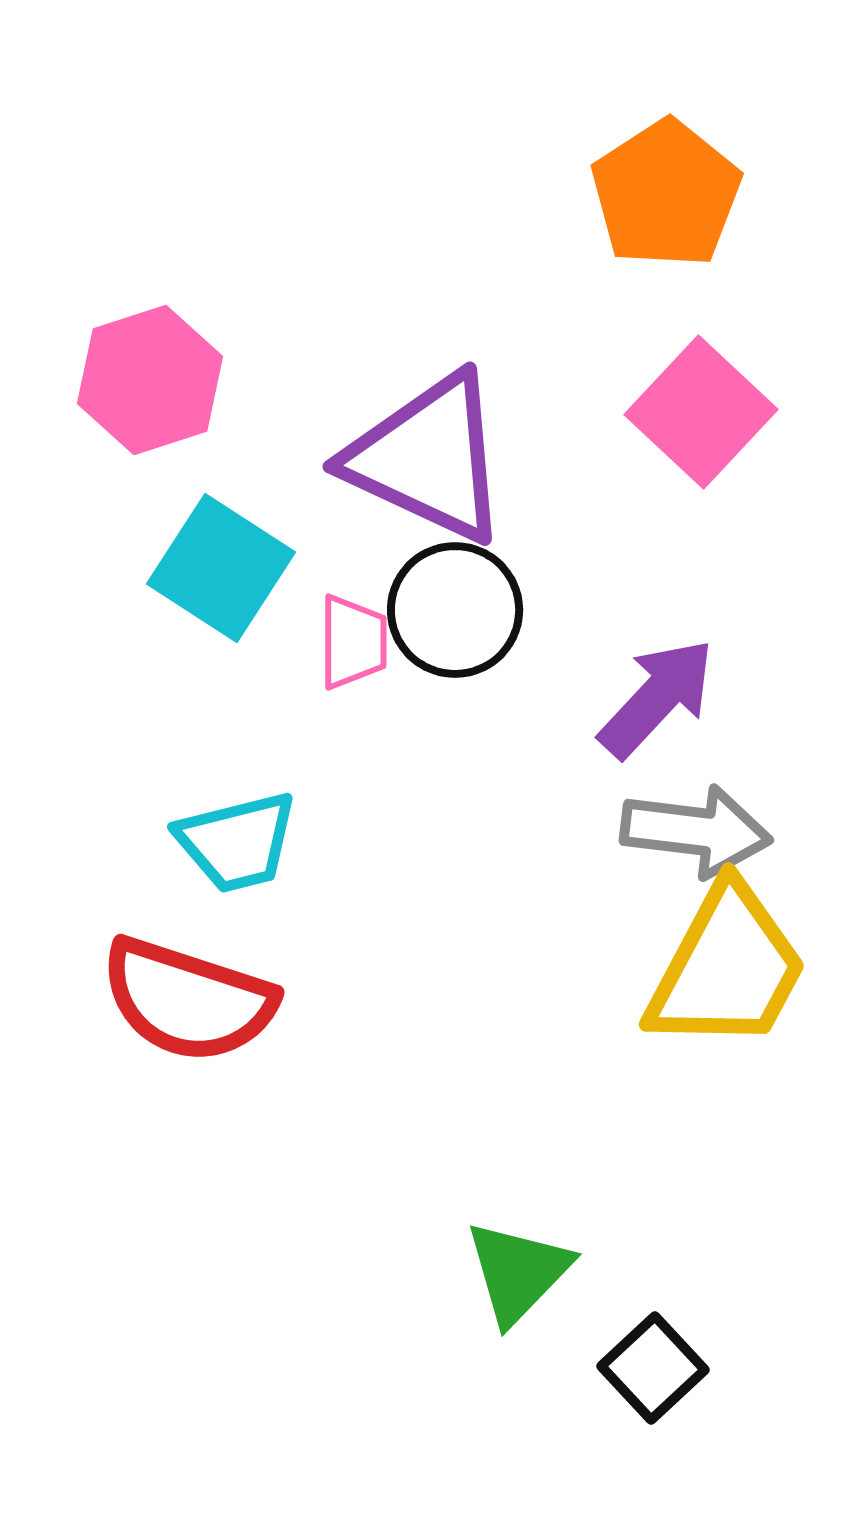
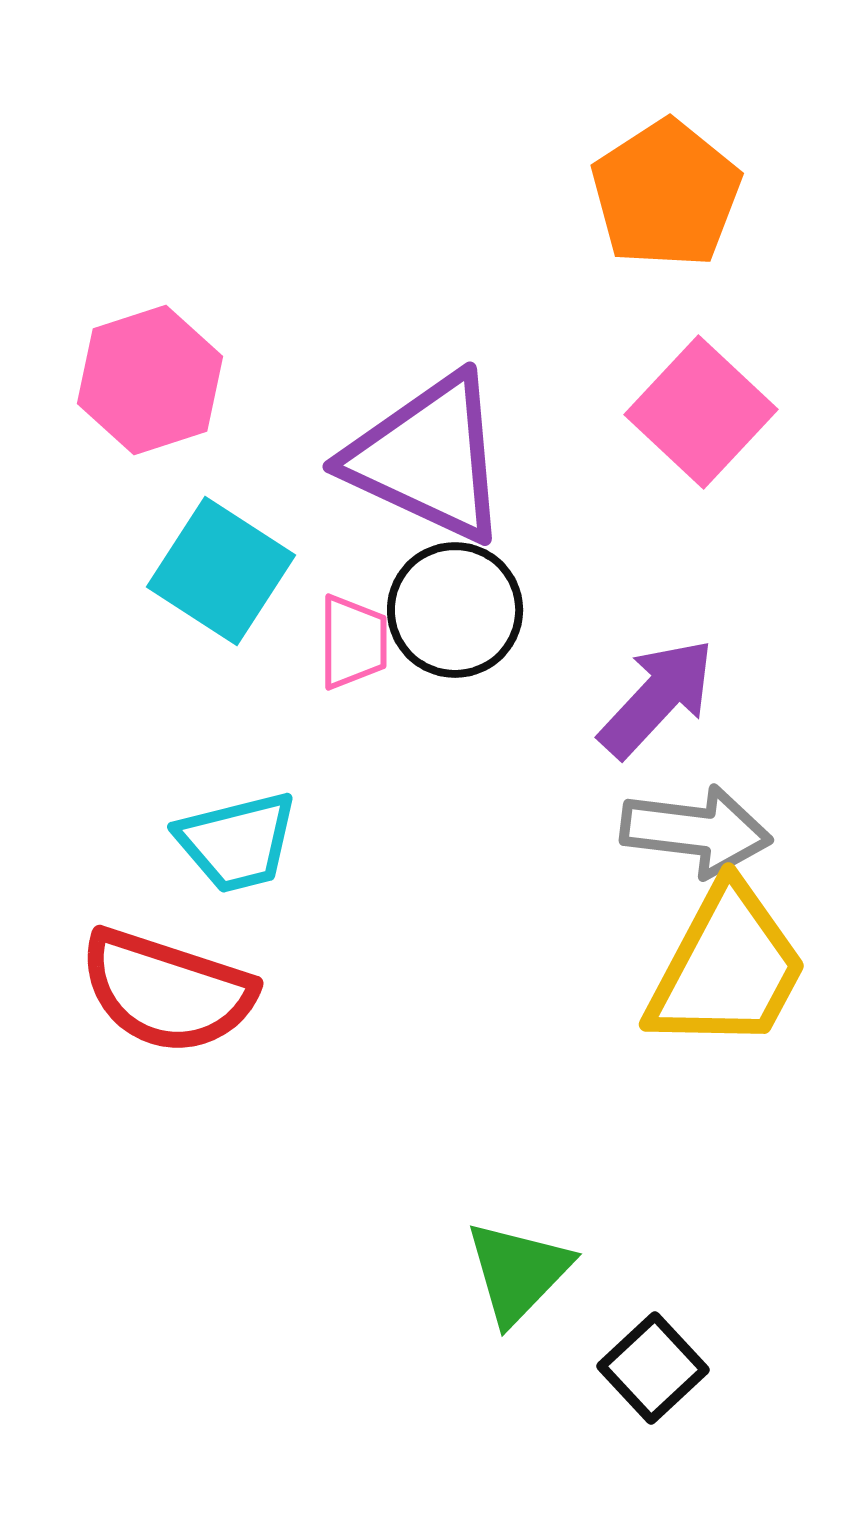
cyan square: moved 3 px down
red semicircle: moved 21 px left, 9 px up
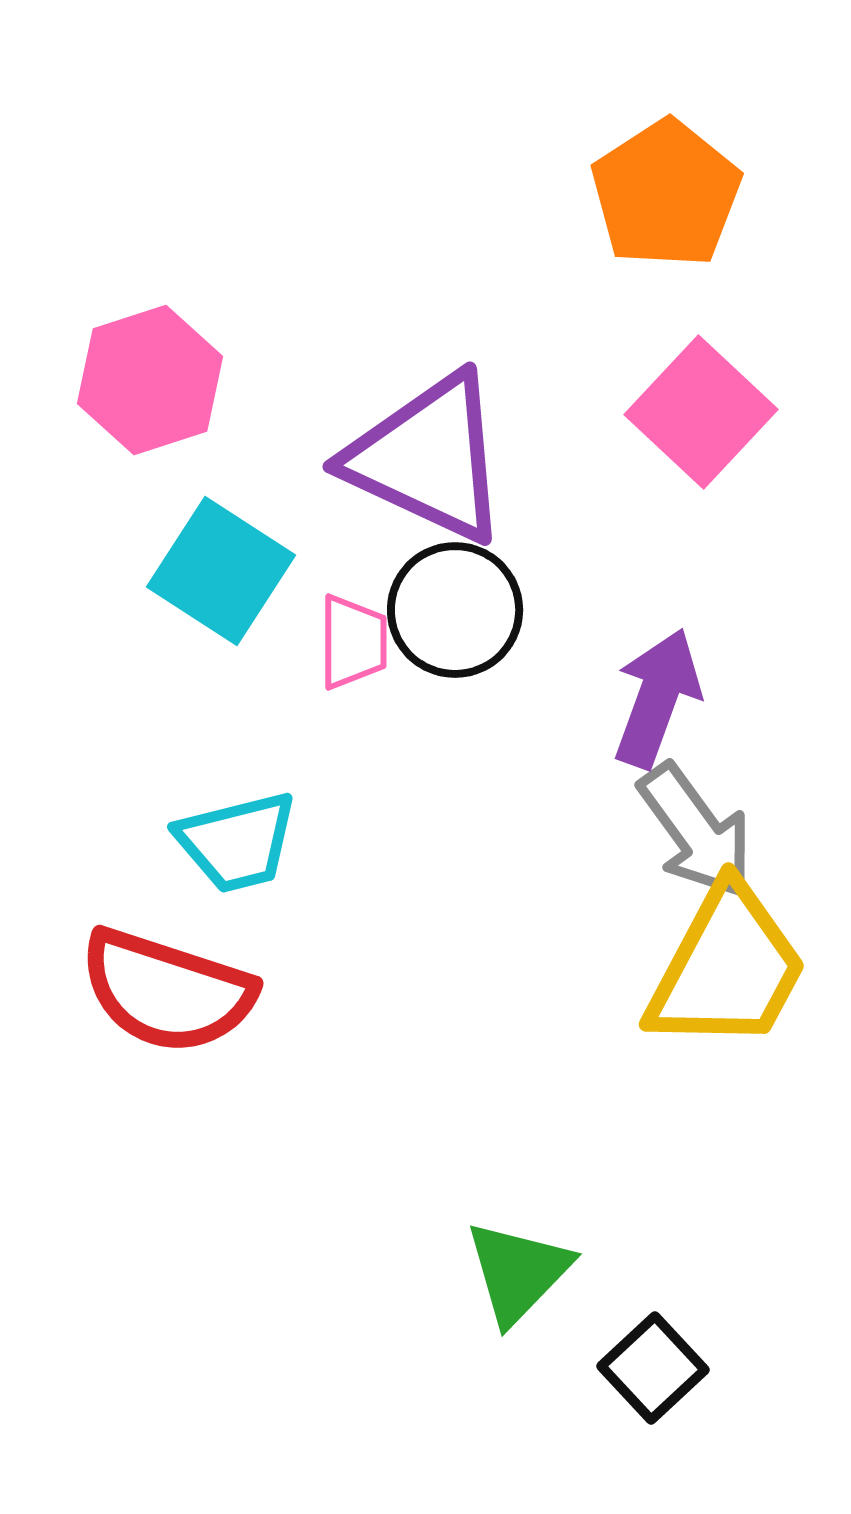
purple arrow: rotated 23 degrees counterclockwise
gray arrow: rotated 47 degrees clockwise
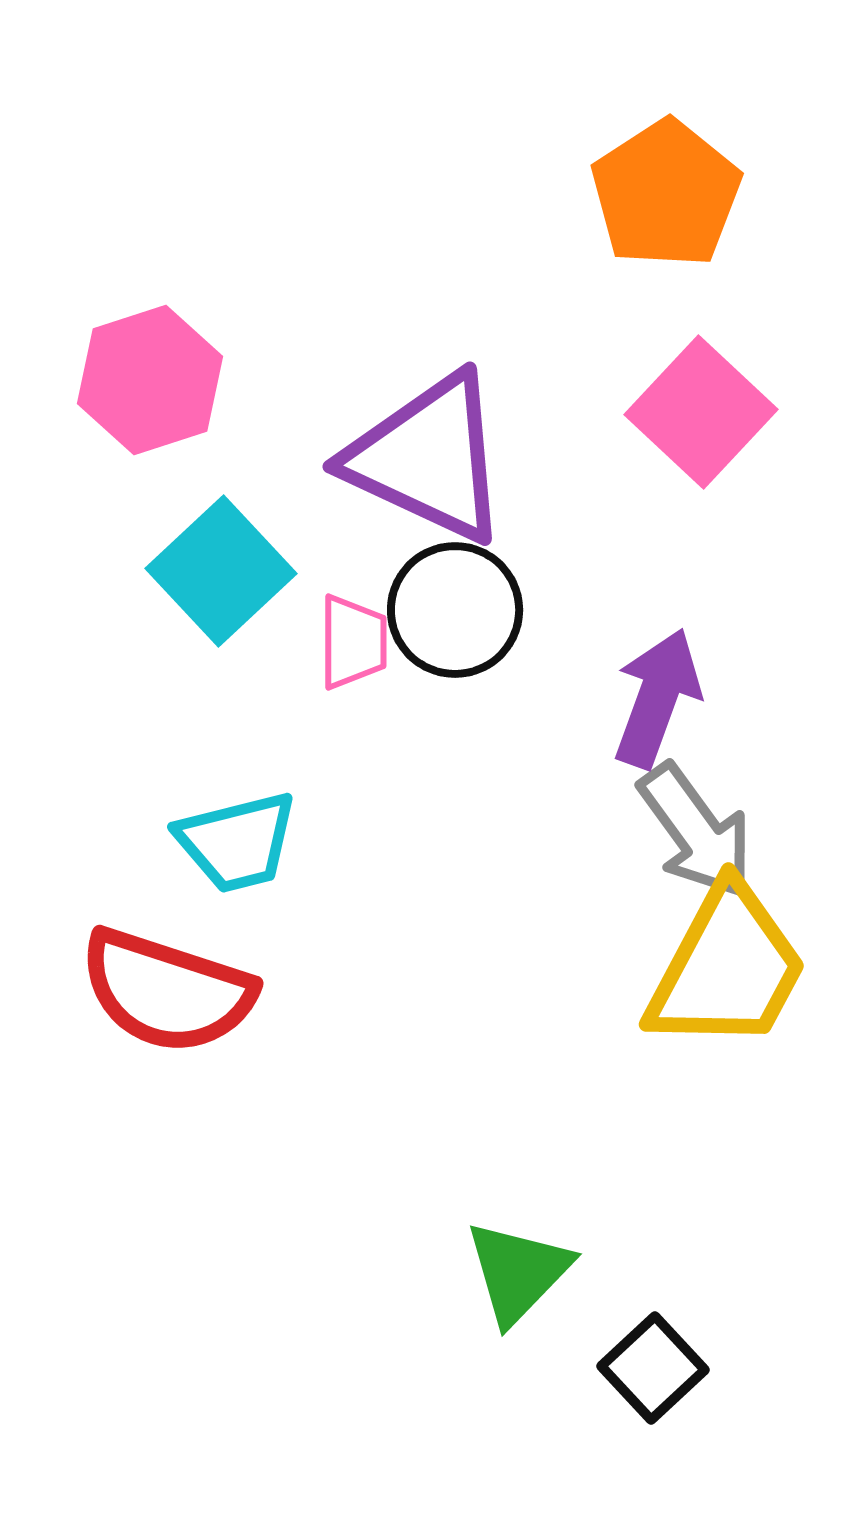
cyan square: rotated 14 degrees clockwise
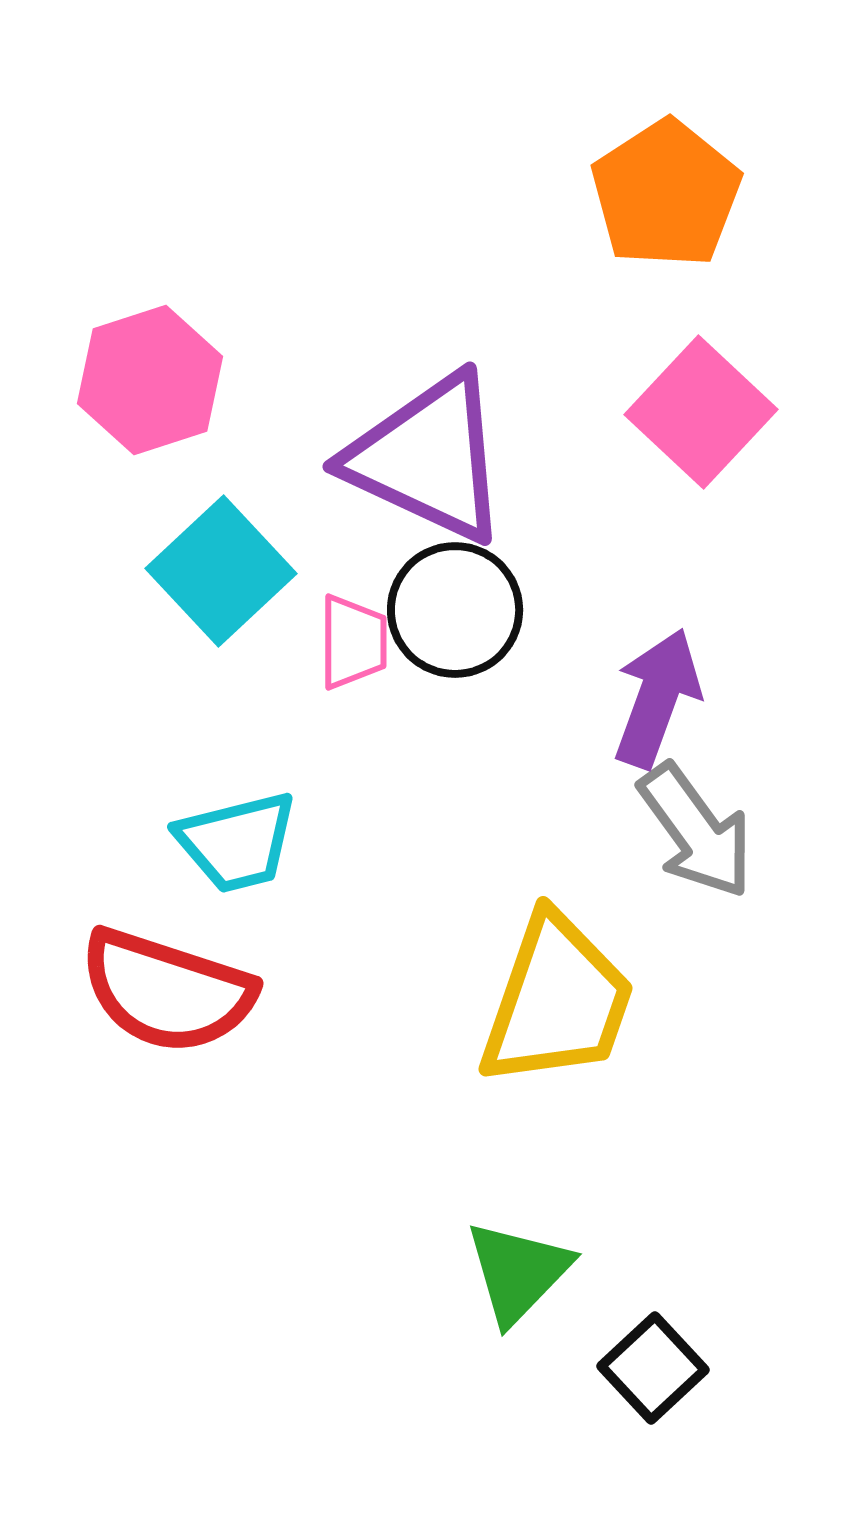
yellow trapezoid: moved 170 px left, 33 px down; rotated 9 degrees counterclockwise
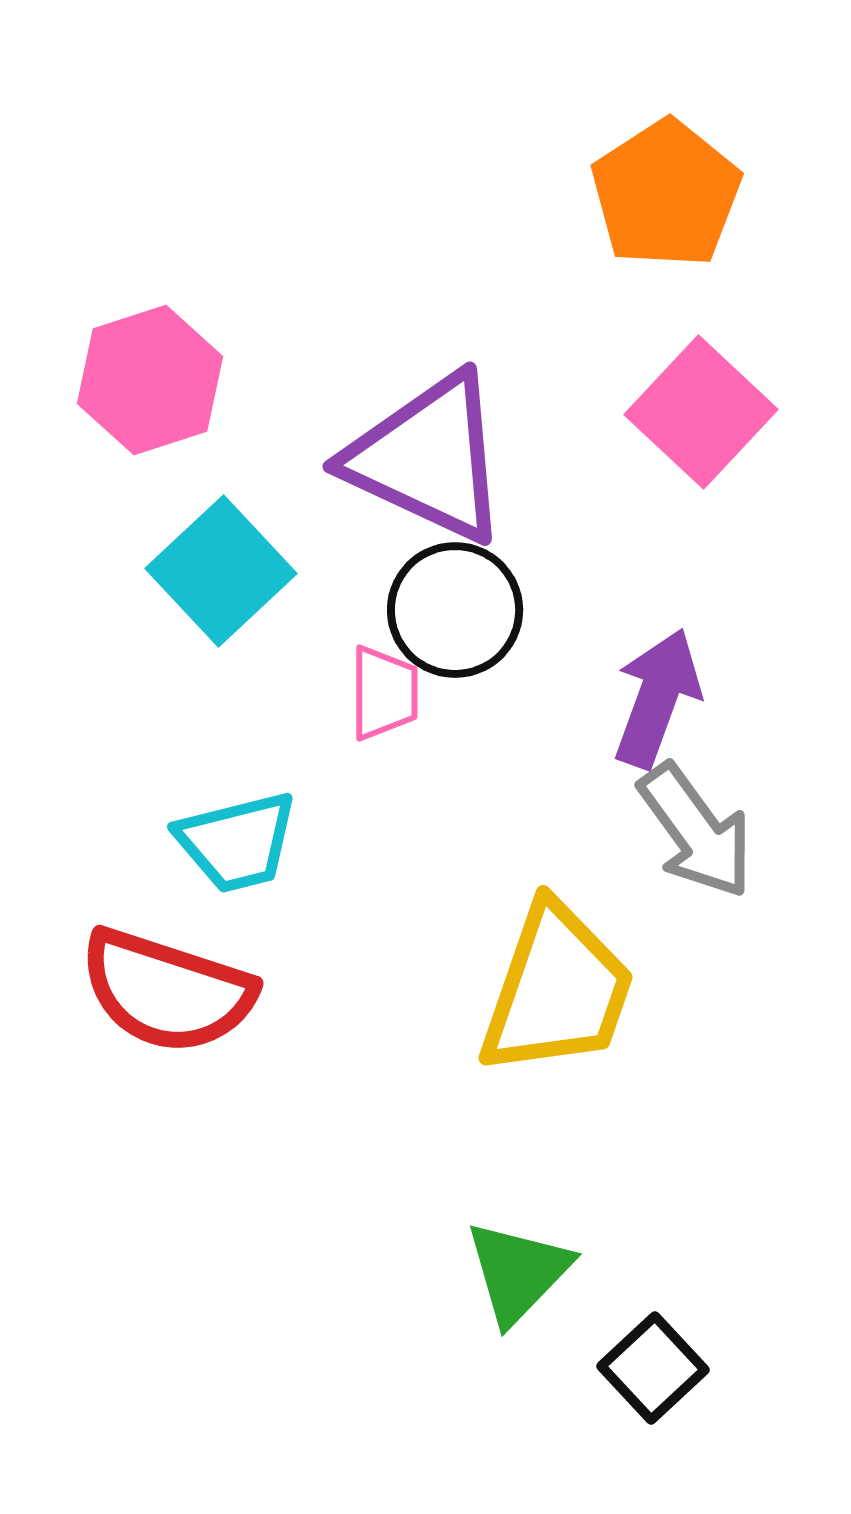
pink trapezoid: moved 31 px right, 51 px down
yellow trapezoid: moved 11 px up
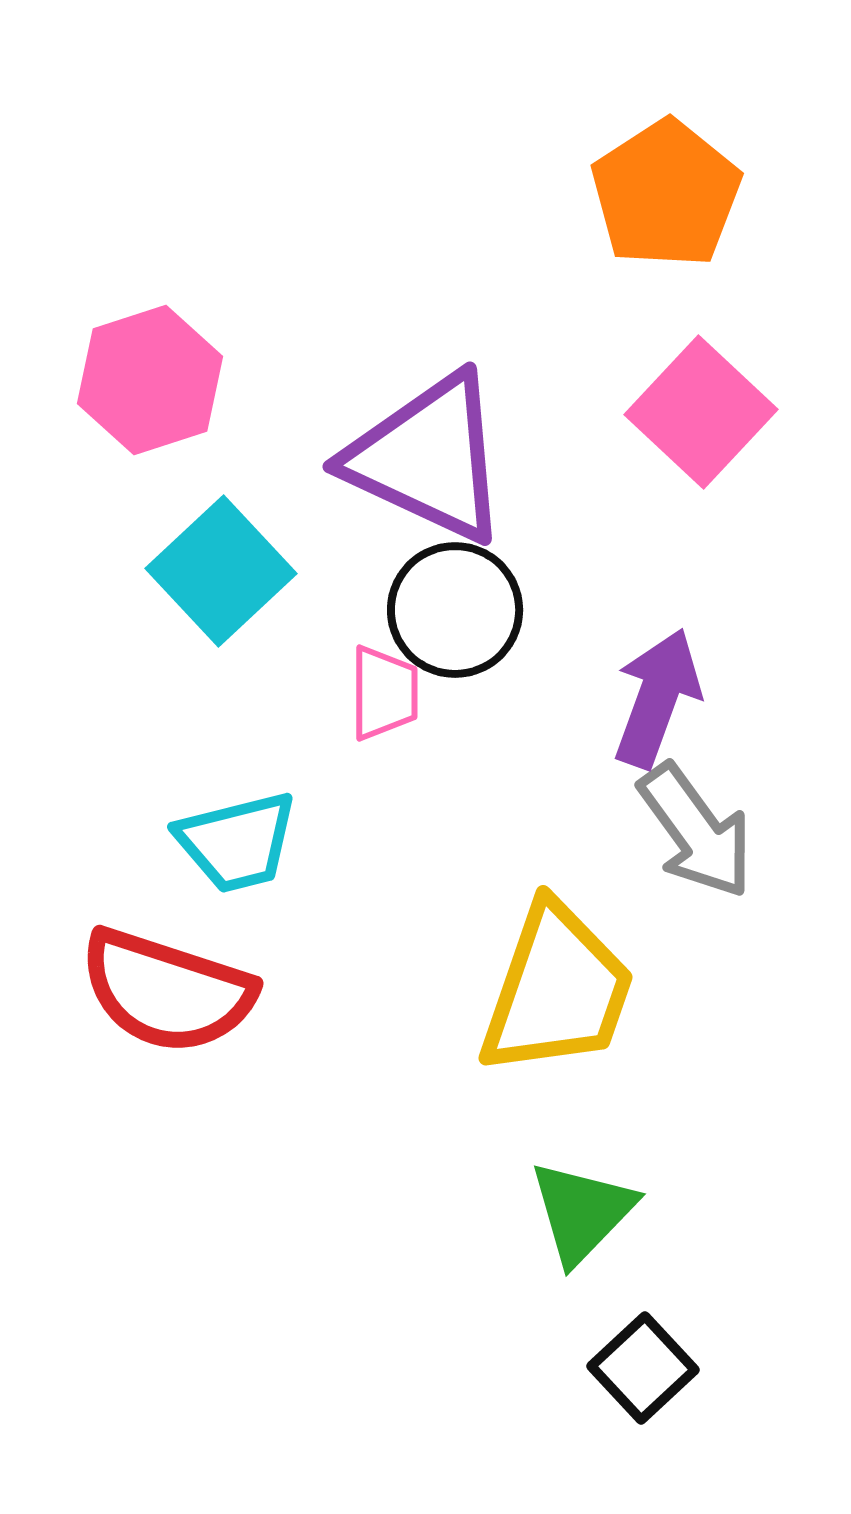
green triangle: moved 64 px right, 60 px up
black square: moved 10 px left
